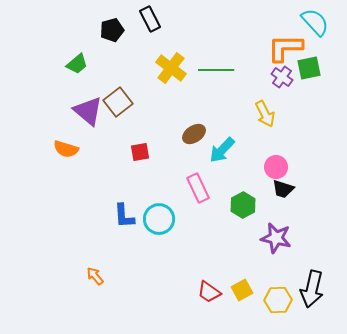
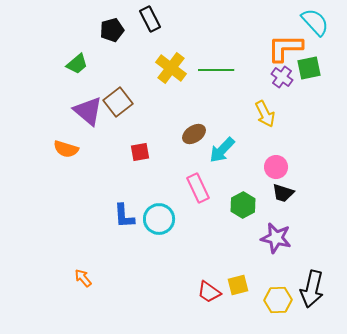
black trapezoid: moved 4 px down
orange arrow: moved 12 px left, 2 px down
yellow square: moved 4 px left, 5 px up; rotated 15 degrees clockwise
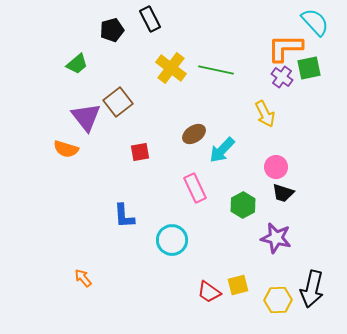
green line: rotated 12 degrees clockwise
purple triangle: moved 2 px left, 6 px down; rotated 12 degrees clockwise
pink rectangle: moved 3 px left
cyan circle: moved 13 px right, 21 px down
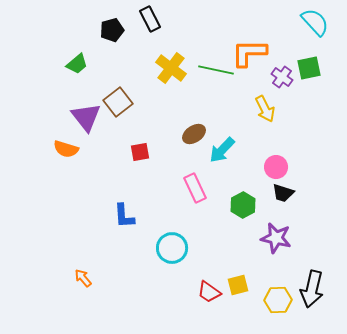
orange L-shape: moved 36 px left, 5 px down
yellow arrow: moved 5 px up
cyan circle: moved 8 px down
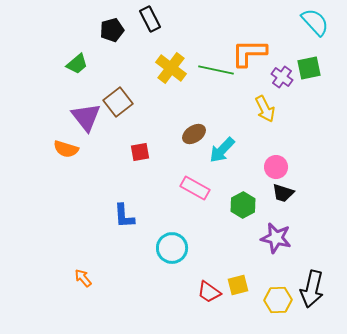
pink rectangle: rotated 36 degrees counterclockwise
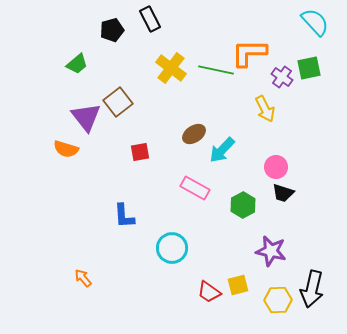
purple star: moved 5 px left, 13 px down
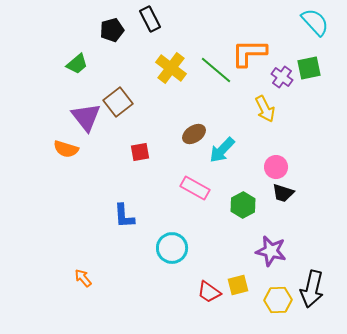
green line: rotated 28 degrees clockwise
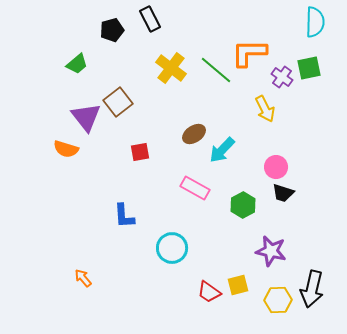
cyan semicircle: rotated 44 degrees clockwise
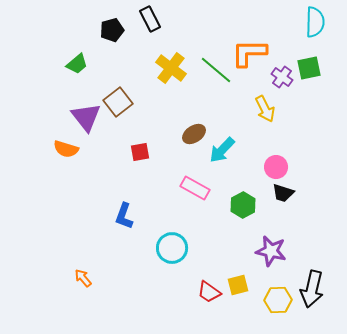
blue L-shape: rotated 24 degrees clockwise
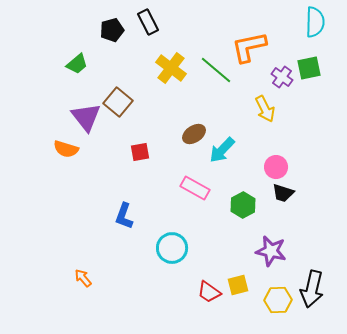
black rectangle: moved 2 px left, 3 px down
orange L-shape: moved 6 px up; rotated 12 degrees counterclockwise
brown square: rotated 12 degrees counterclockwise
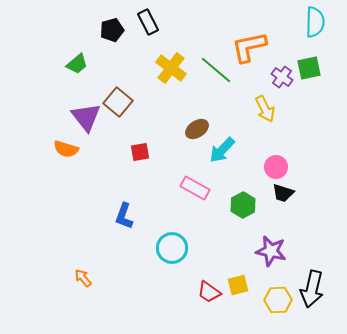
brown ellipse: moved 3 px right, 5 px up
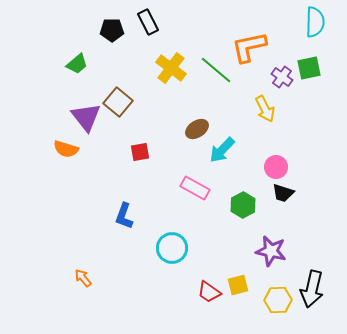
black pentagon: rotated 15 degrees clockwise
